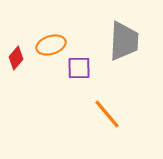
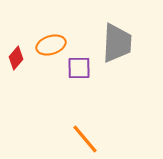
gray trapezoid: moved 7 px left, 2 px down
orange line: moved 22 px left, 25 px down
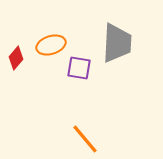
purple square: rotated 10 degrees clockwise
